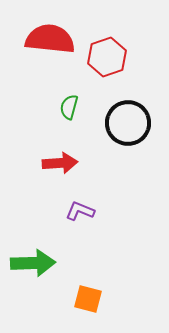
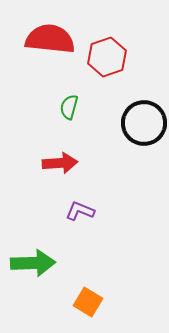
black circle: moved 16 px right
orange square: moved 3 px down; rotated 16 degrees clockwise
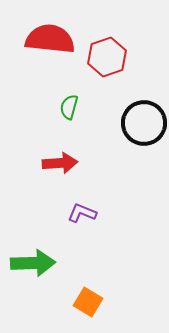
purple L-shape: moved 2 px right, 2 px down
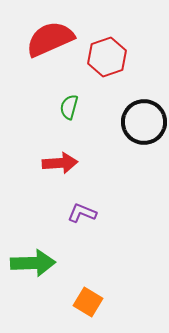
red semicircle: rotated 30 degrees counterclockwise
black circle: moved 1 px up
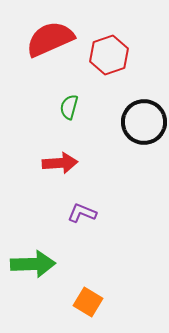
red hexagon: moved 2 px right, 2 px up
green arrow: moved 1 px down
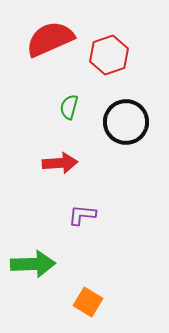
black circle: moved 18 px left
purple L-shape: moved 2 px down; rotated 16 degrees counterclockwise
